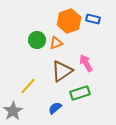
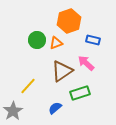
blue rectangle: moved 21 px down
pink arrow: rotated 18 degrees counterclockwise
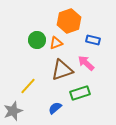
brown triangle: moved 1 px up; rotated 15 degrees clockwise
gray star: rotated 12 degrees clockwise
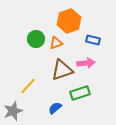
green circle: moved 1 px left, 1 px up
pink arrow: rotated 132 degrees clockwise
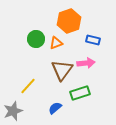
brown triangle: rotated 35 degrees counterclockwise
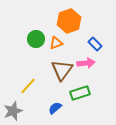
blue rectangle: moved 2 px right, 4 px down; rotated 32 degrees clockwise
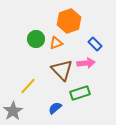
brown triangle: rotated 20 degrees counterclockwise
gray star: rotated 12 degrees counterclockwise
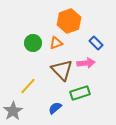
green circle: moved 3 px left, 4 px down
blue rectangle: moved 1 px right, 1 px up
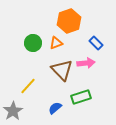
green rectangle: moved 1 px right, 4 px down
